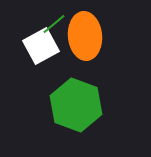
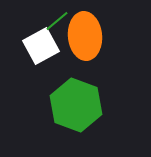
green line: moved 3 px right, 3 px up
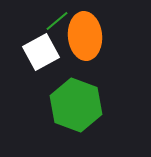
white square: moved 6 px down
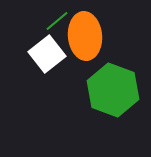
white square: moved 6 px right, 2 px down; rotated 9 degrees counterclockwise
green hexagon: moved 37 px right, 15 px up
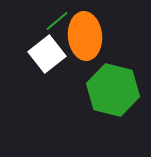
green hexagon: rotated 6 degrees counterclockwise
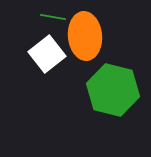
green line: moved 4 px left, 4 px up; rotated 50 degrees clockwise
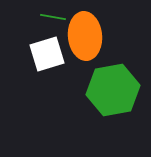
white square: rotated 21 degrees clockwise
green hexagon: rotated 24 degrees counterclockwise
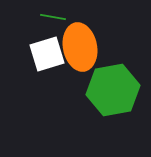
orange ellipse: moved 5 px left, 11 px down; rotated 6 degrees counterclockwise
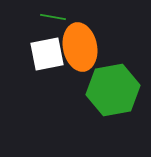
white square: rotated 6 degrees clockwise
